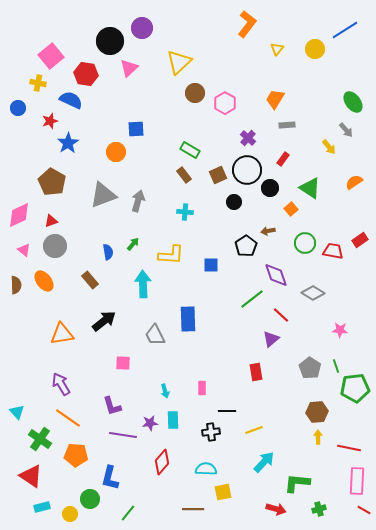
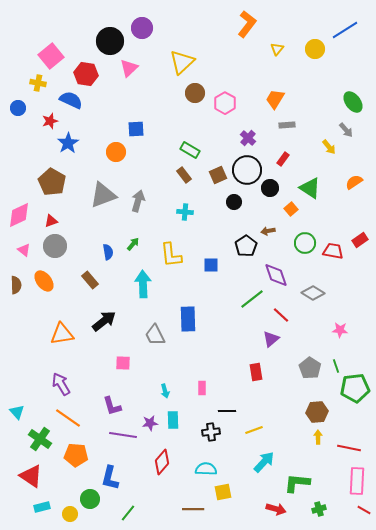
yellow triangle at (179, 62): moved 3 px right
yellow L-shape at (171, 255): rotated 80 degrees clockwise
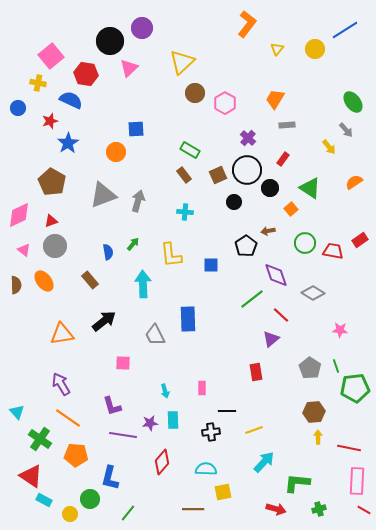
brown hexagon at (317, 412): moved 3 px left
cyan rectangle at (42, 507): moved 2 px right, 7 px up; rotated 42 degrees clockwise
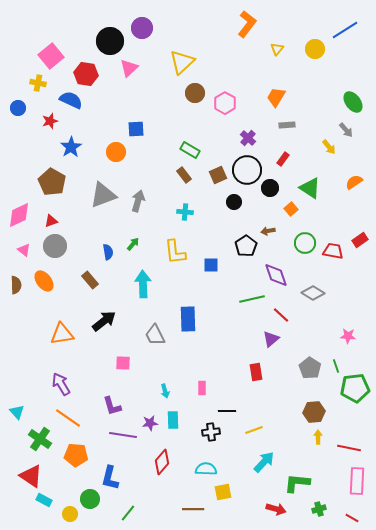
orange trapezoid at (275, 99): moved 1 px right, 2 px up
blue star at (68, 143): moved 3 px right, 4 px down
yellow L-shape at (171, 255): moved 4 px right, 3 px up
green line at (252, 299): rotated 25 degrees clockwise
pink star at (340, 330): moved 8 px right, 6 px down
red line at (364, 510): moved 12 px left, 8 px down
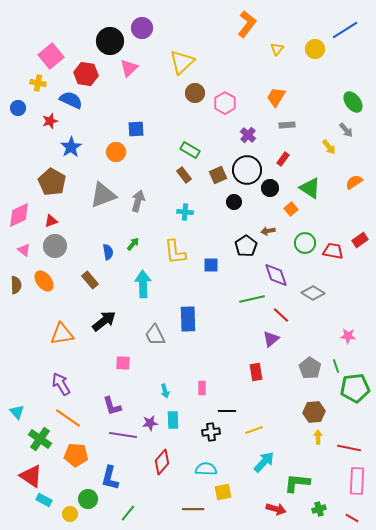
purple cross at (248, 138): moved 3 px up
green circle at (90, 499): moved 2 px left
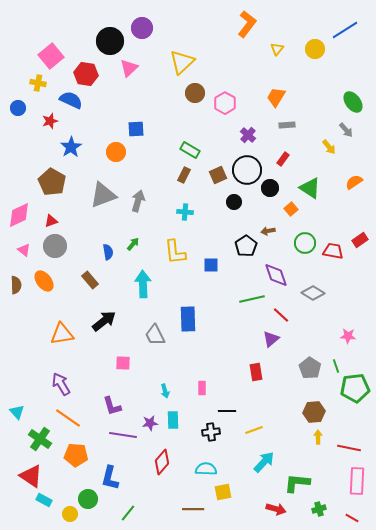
brown rectangle at (184, 175): rotated 63 degrees clockwise
